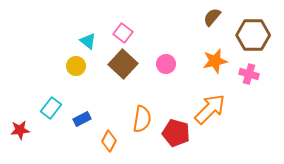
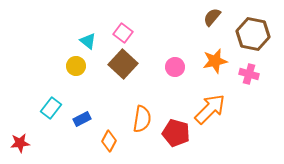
brown hexagon: moved 1 px up; rotated 12 degrees clockwise
pink circle: moved 9 px right, 3 px down
red star: moved 13 px down
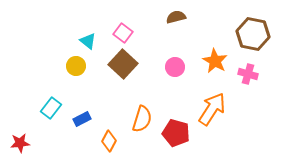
brown semicircle: moved 36 px left; rotated 36 degrees clockwise
orange star: rotated 30 degrees counterclockwise
pink cross: moved 1 px left
orange arrow: moved 2 px right; rotated 12 degrees counterclockwise
orange semicircle: rotated 8 degrees clockwise
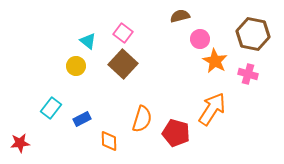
brown semicircle: moved 4 px right, 1 px up
pink circle: moved 25 px right, 28 px up
orange diamond: rotated 30 degrees counterclockwise
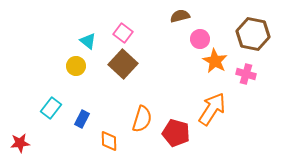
pink cross: moved 2 px left
blue rectangle: rotated 36 degrees counterclockwise
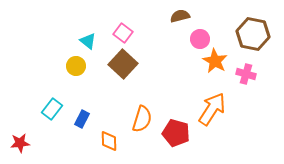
cyan rectangle: moved 1 px right, 1 px down
